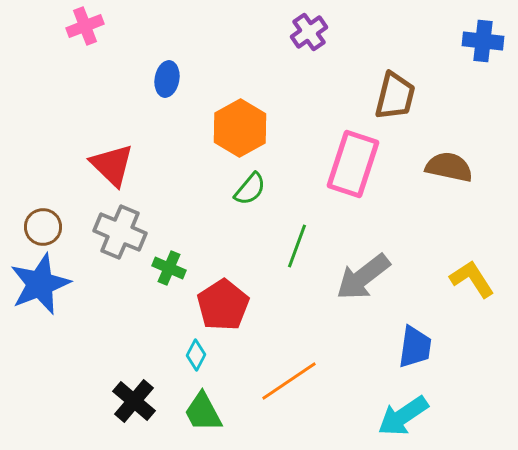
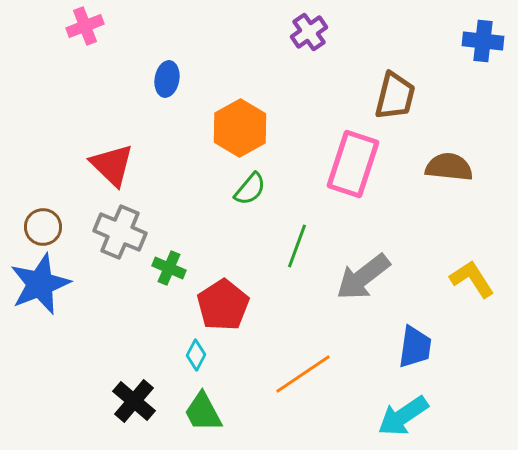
brown semicircle: rotated 6 degrees counterclockwise
orange line: moved 14 px right, 7 px up
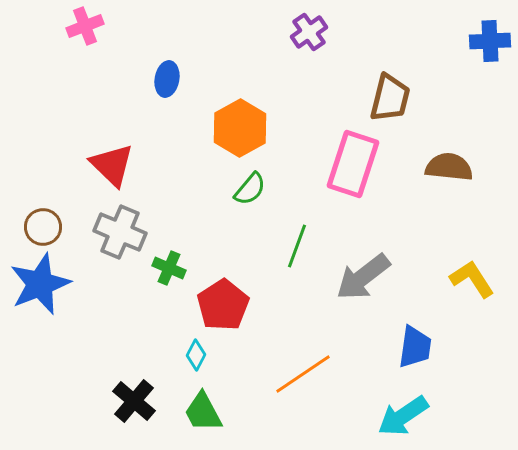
blue cross: moved 7 px right; rotated 9 degrees counterclockwise
brown trapezoid: moved 5 px left, 2 px down
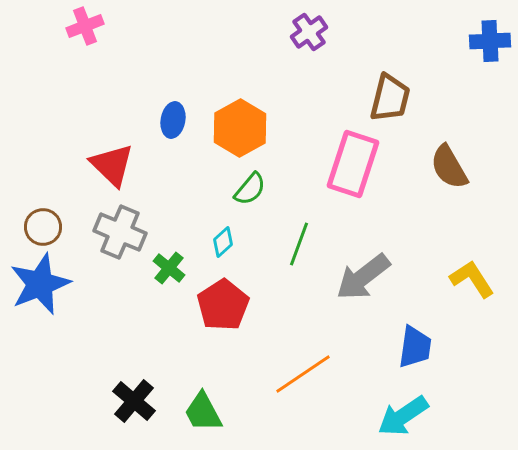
blue ellipse: moved 6 px right, 41 px down
brown semicircle: rotated 126 degrees counterclockwise
green line: moved 2 px right, 2 px up
green cross: rotated 16 degrees clockwise
cyan diamond: moved 27 px right, 113 px up; rotated 20 degrees clockwise
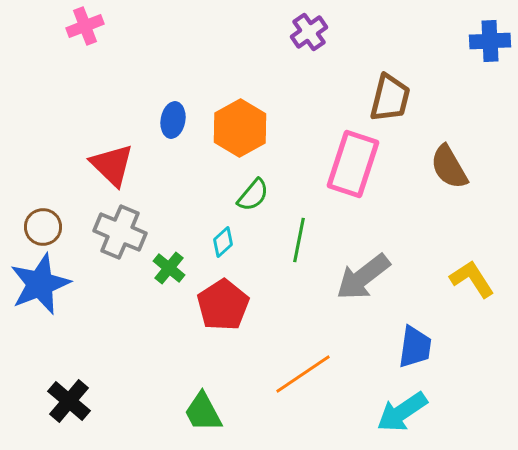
green semicircle: moved 3 px right, 6 px down
green line: moved 4 px up; rotated 9 degrees counterclockwise
black cross: moved 65 px left
cyan arrow: moved 1 px left, 4 px up
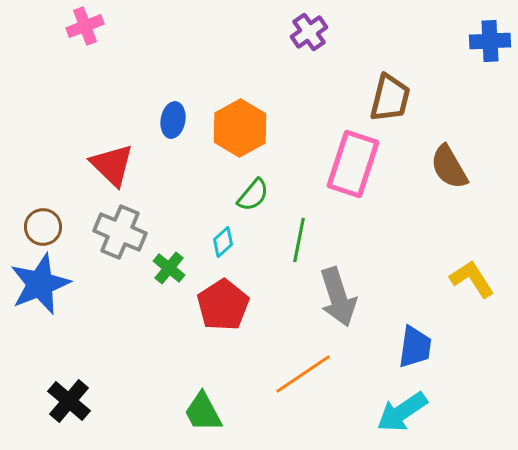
gray arrow: moved 25 px left, 20 px down; rotated 70 degrees counterclockwise
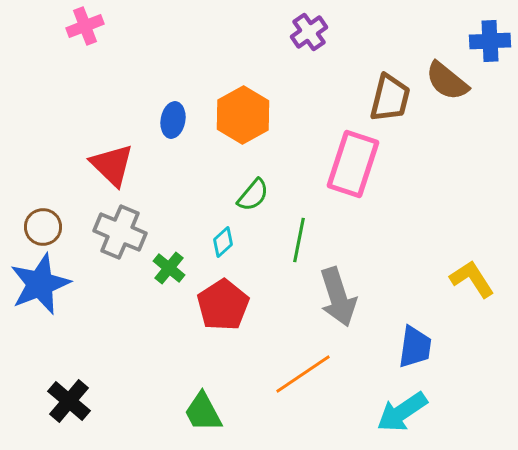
orange hexagon: moved 3 px right, 13 px up
brown semicircle: moved 2 px left, 86 px up; rotated 21 degrees counterclockwise
